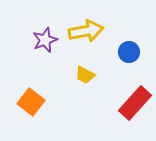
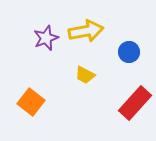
purple star: moved 1 px right, 2 px up
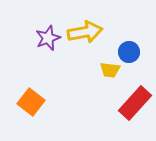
yellow arrow: moved 1 px left, 1 px down
purple star: moved 2 px right
yellow trapezoid: moved 25 px right, 5 px up; rotated 20 degrees counterclockwise
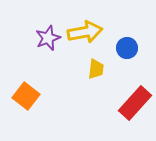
blue circle: moved 2 px left, 4 px up
yellow trapezoid: moved 14 px left, 1 px up; rotated 90 degrees counterclockwise
orange square: moved 5 px left, 6 px up
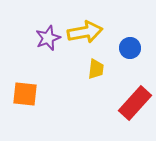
blue circle: moved 3 px right
orange square: moved 1 px left, 2 px up; rotated 32 degrees counterclockwise
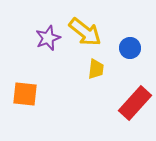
yellow arrow: rotated 48 degrees clockwise
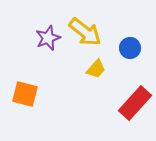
yellow trapezoid: rotated 35 degrees clockwise
orange square: rotated 8 degrees clockwise
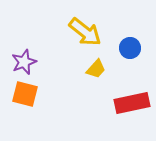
purple star: moved 24 px left, 24 px down
red rectangle: moved 3 px left; rotated 36 degrees clockwise
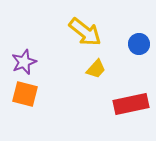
blue circle: moved 9 px right, 4 px up
red rectangle: moved 1 px left, 1 px down
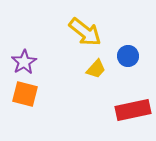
blue circle: moved 11 px left, 12 px down
purple star: rotated 10 degrees counterclockwise
red rectangle: moved 2 px right, 6 px down
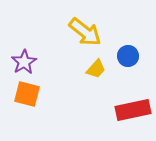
orange square: moved 2 px right
